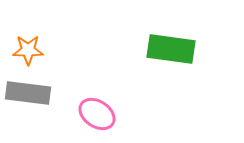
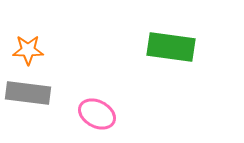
green rectangle: moved 2 px up
pink ellipse: rotated 6 degrees counterclockwise
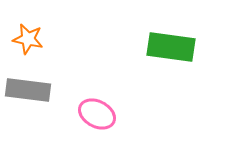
orange star: moved 11 px up; rotated 12 degrees clockwise
gray rectangle: moved 3 px up
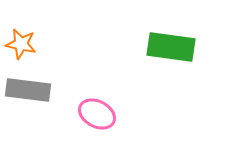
orange star: moved 7 px left, 5 px down
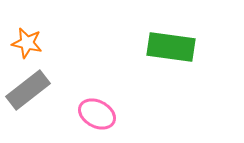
orange star: moved 6 px right, 1 px up
gray rectangle: rotated 45 degrees counterclockwise
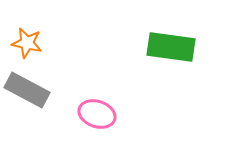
gray rectangle: moved 1 px left; rotated 66 degrees clockwise
pink ellipse: rotated 9 degrees counterclockwise
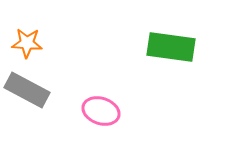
orange star: rotated 8 degrees counterclockwise
pink ellipse: moved 4 px right, 3 px up
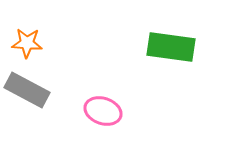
pink ellipse: moved 2 px right
